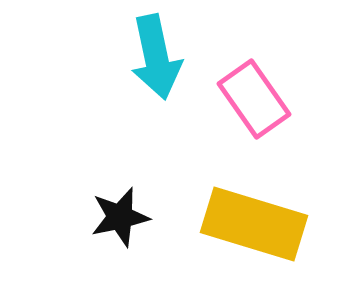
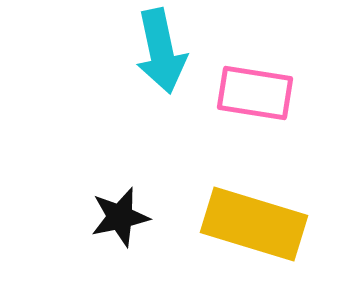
cyan arrow: moved 5 px right, 6 px up
pink rectangle: moved 1 px right, 6 px up; rotated 46 degrees counterclockwise
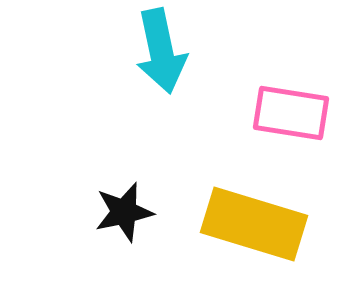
pink rectangle: moved 36 px right, 20 px down
black star: moved 4 px right, 5 px up
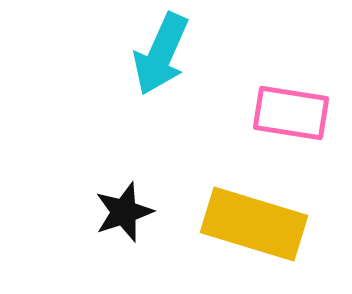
cyan arrow: moved 3 px down; rotated 36 degrees clockwise
black star: rotated 6 degrees counterclockwise
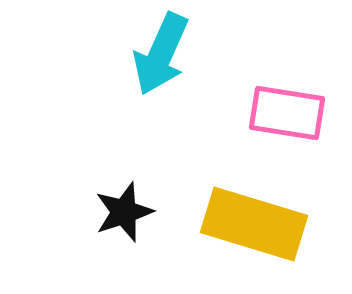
pink rectangle: moved 4 px left
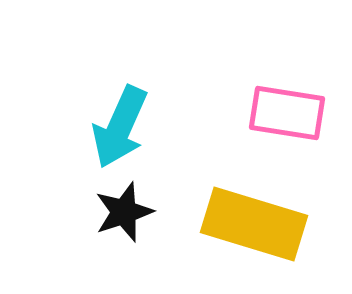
cyan arrow: moved 41 px left, 73 px down
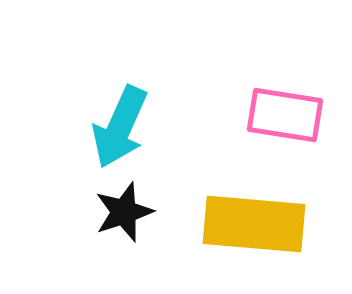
pink rectangle: moved 2 px left, 2 px down
yellow rectangle: rotated 12 degrees counterclockwise
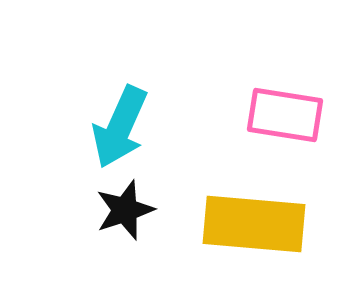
black star: moved 1 px right, 2 px up
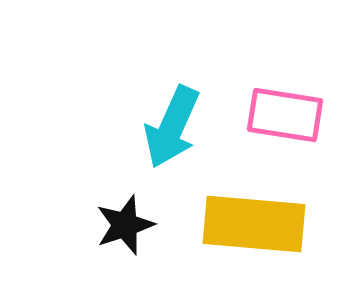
cyan arrow: moved 52 px right
black star: moved 15 px down
